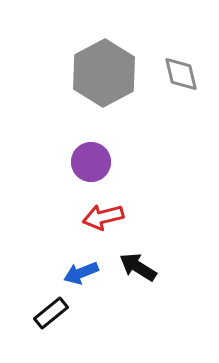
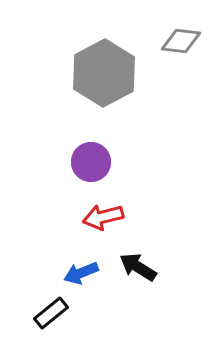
gray diamond: moved 33 px up; rotated 69 degrees counterclockwise
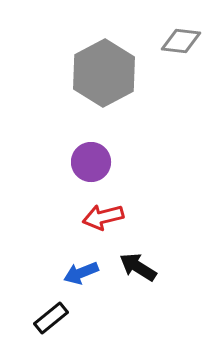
black rectangle: moved 5 px down
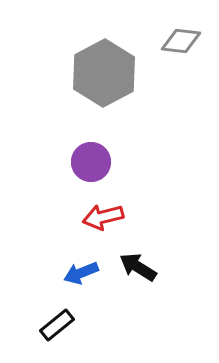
black rectangle: moved 6 px right, 7 px down
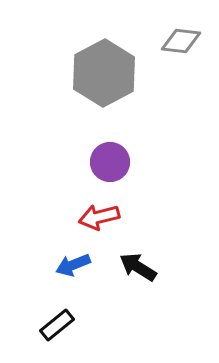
purple circle: moved 19 px right
red arrow: moved 4 px left
blue arrow: moved 8 px left, 8 px up
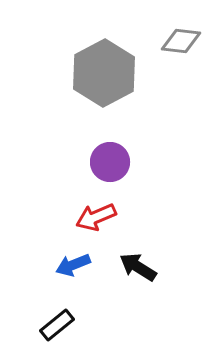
red arrow: moved 3 px left; rotated 9 degrees counterclockwise
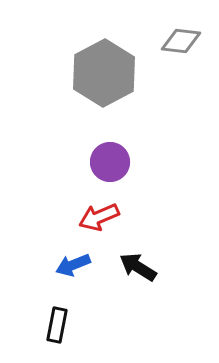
red arrow: moved 3 px right
black rectangle: rotated 40 degrees counterclockwise
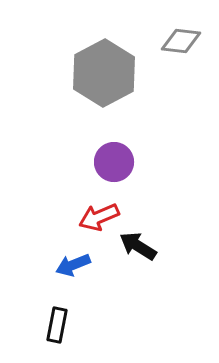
purple circle: moved 4 px right
black arrow: moved 21 px up
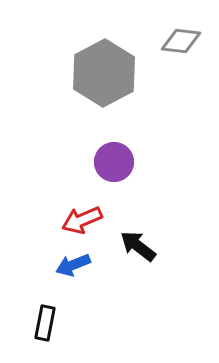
red arrow: moved 17 px left, 3 px down
black arrow: rotated 6 degrees clockwise
black rectangle: moved 12 px left, 2 px up
